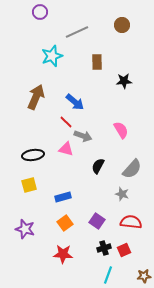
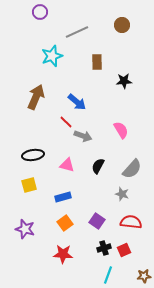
blue arrow: moved 2 px right
pink triangle: moved 1 px right, 16 px down
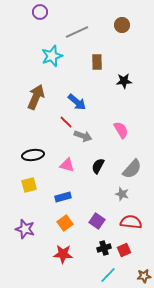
cyan line: rotated 24 degrees clockwise
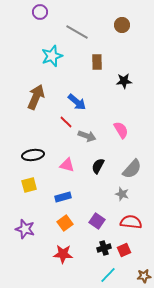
gray line: rotated 55 degrees clockwise
gray arrow: moved 4 px right
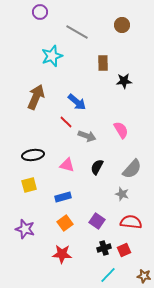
brown rectangle: moved 6 px right, 1 px down
black semicircle: moved 1 px left, 1 px down
red star: moved 1 px left
brown star: rotated 16 degrees clockwise
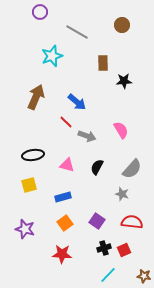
red semicircle: moved 1 px right
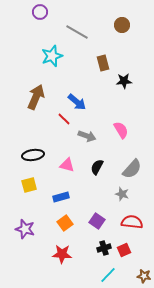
brown rectangle: rotated 14 degrees counterclockwise
red line: moved 2 px left, 3 px up
blue rectangle: moved 2 px left
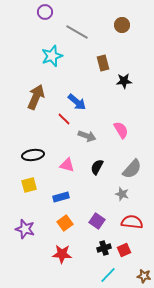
purple circle: moved 5 px right
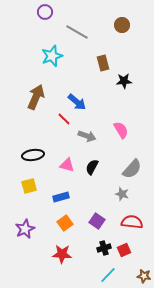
black semicircle: moved 5 px left
yellow square: moved 1 px down
purple star: rotated 30 degrees clockwise
